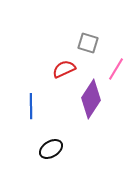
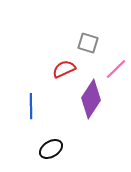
pink line: rotated 15 degrees clockwise
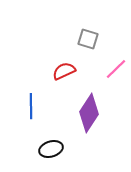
gray square: moved 4 px up
red semicircle: moved 2 px down
purple diamond: moved 2 px left, 14 px down
black ellipse: rotated 15 degrees clockwise
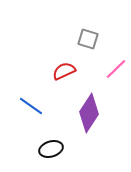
blue line: rotated 55 degrees counterclockwise
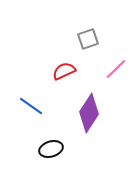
gray square: rotated 35 degrees counterclockwise
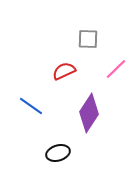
gray square: rotated 20 degrees clockwise
black ellipse: moved 7 px right, 4 px down
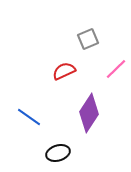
gray square: rotated 25 degrees counterclockwise
blue line: moved 2 px left, 11 px down
